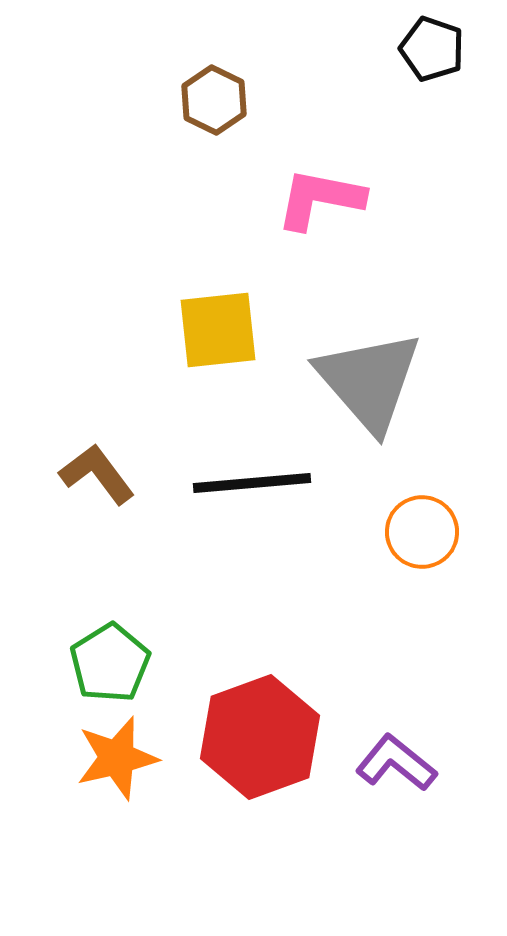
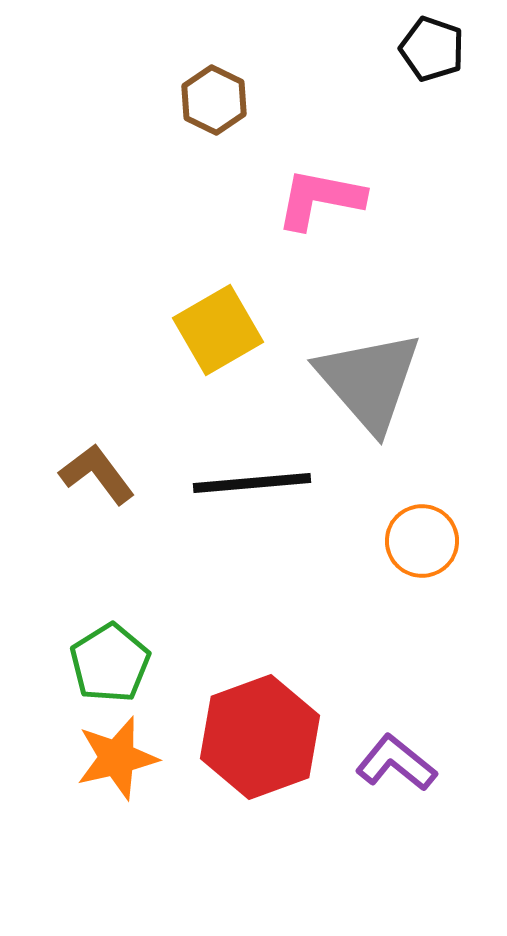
yellow square: rotated 24 degrees counterclockwise
orange circle: moved 9 px down
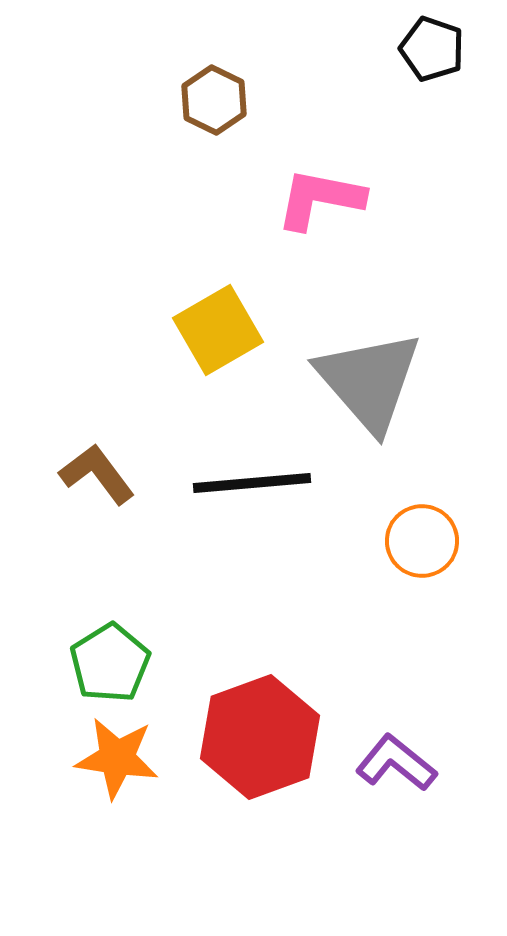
orange star: rotated 22 degrees clockwise
